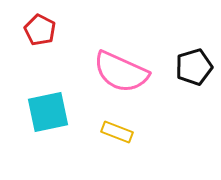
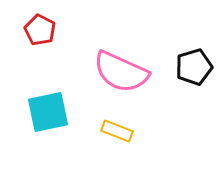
yellow rectangle: moved 1 px up
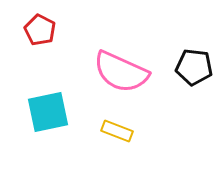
black pentagon: rotated 24 degrees clockwise
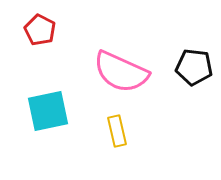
cyan square: moved 1 px up
yellow rectangle: rotated 56 degrees clockwise
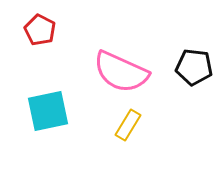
yellow rectangle: moved 11 px right, 6 px up; rotated 44 degrees clockwise
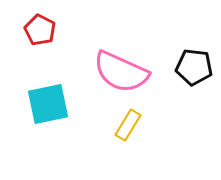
cyan square: moved 7 px up
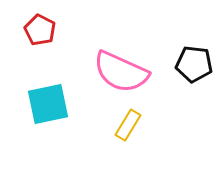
black pentagon: moved 3 px up
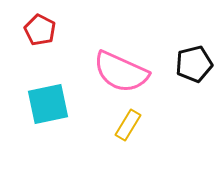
black pentagon: rotated 21 degrees counterclockwise
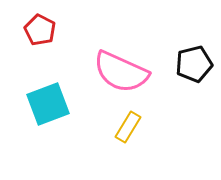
cyan square: rotated 9 degrees counterclockwise
yellow rectangle: moved 2 px down
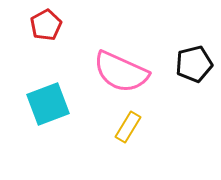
red pentagon: moved 6 px right, 5 px up; rotated 16 degrees clockwise
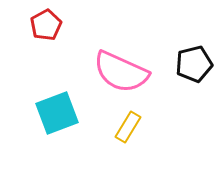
cyan square: moved 9 px right, 9 px down
